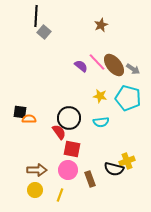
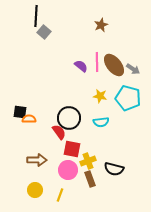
pink line: rotated 42 degrees clockwise
yellow cross: moved 39 px left
brown arrow: moved 10 px up
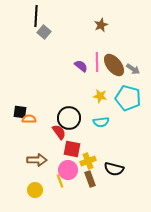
yellow line: moved 14 px up; rotated 40 degrees counterclockwise
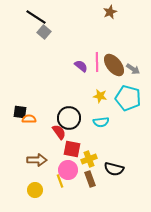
black line: moved 1 px down; rotated 60 degrees counterclockwise
brown star: moved 9 px right, 13 px up
yellow cross: moved 1 px right, 2 px up
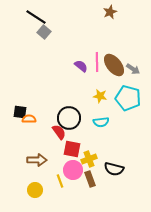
pink circle: moved 5 px right
